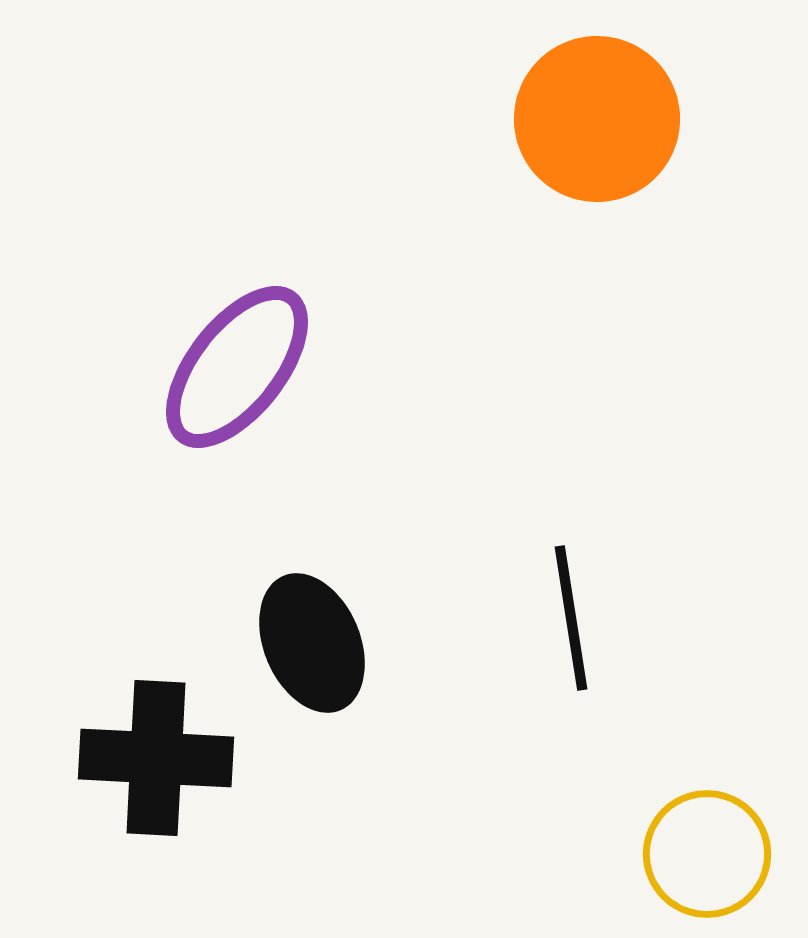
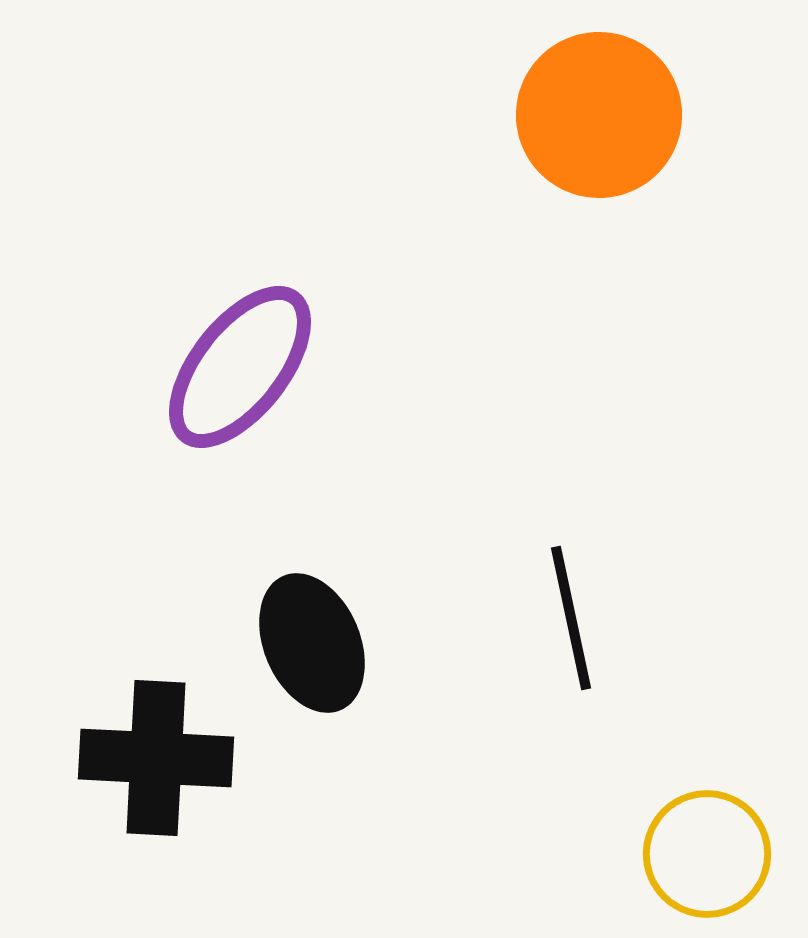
orange circle: moved 2 px right, 4 px up
purple ellipse: moved 3 px right
black line: rotated 3 degrees counterclockwise
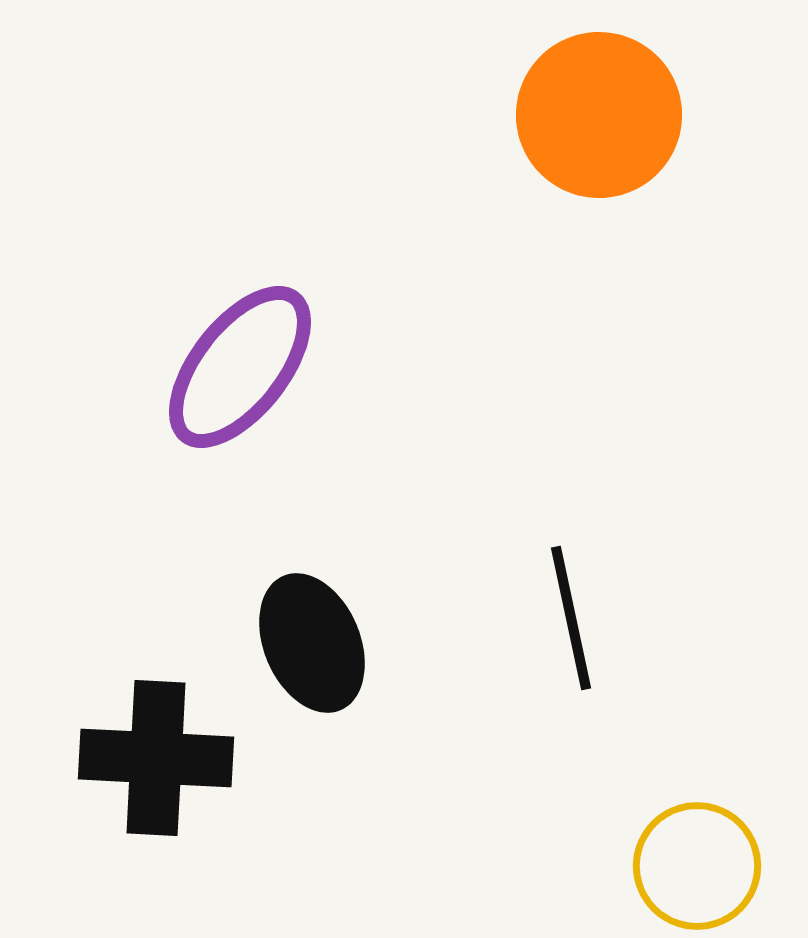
yellow circle: moved 10 px left, 12 px down
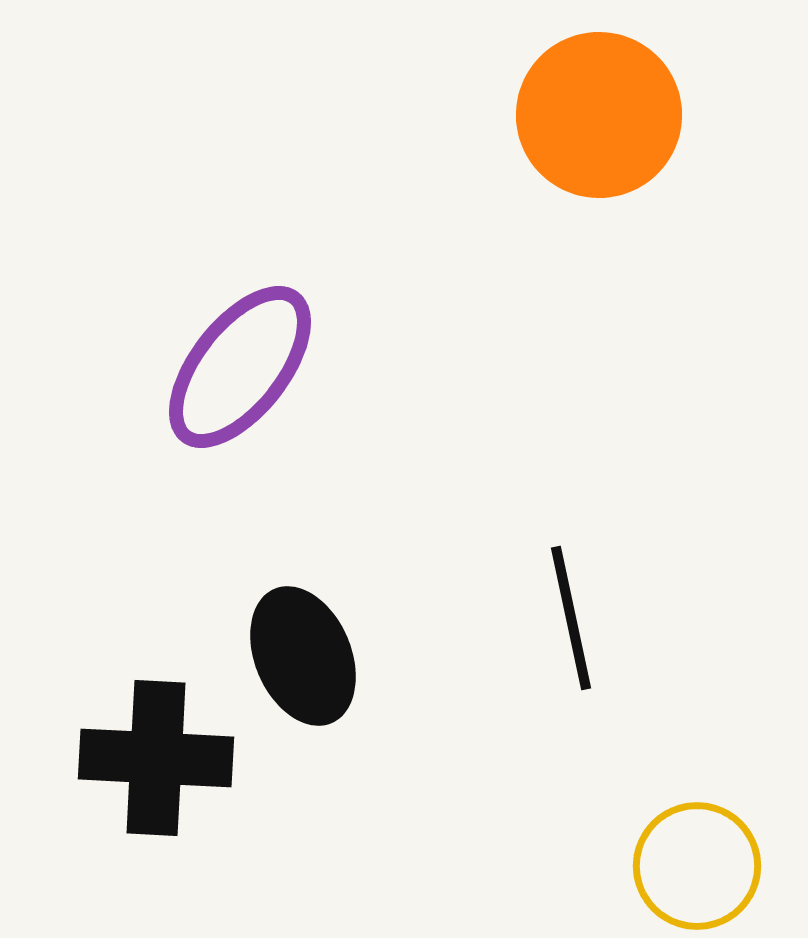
black ellipse: moved 9 px left, 13 px down
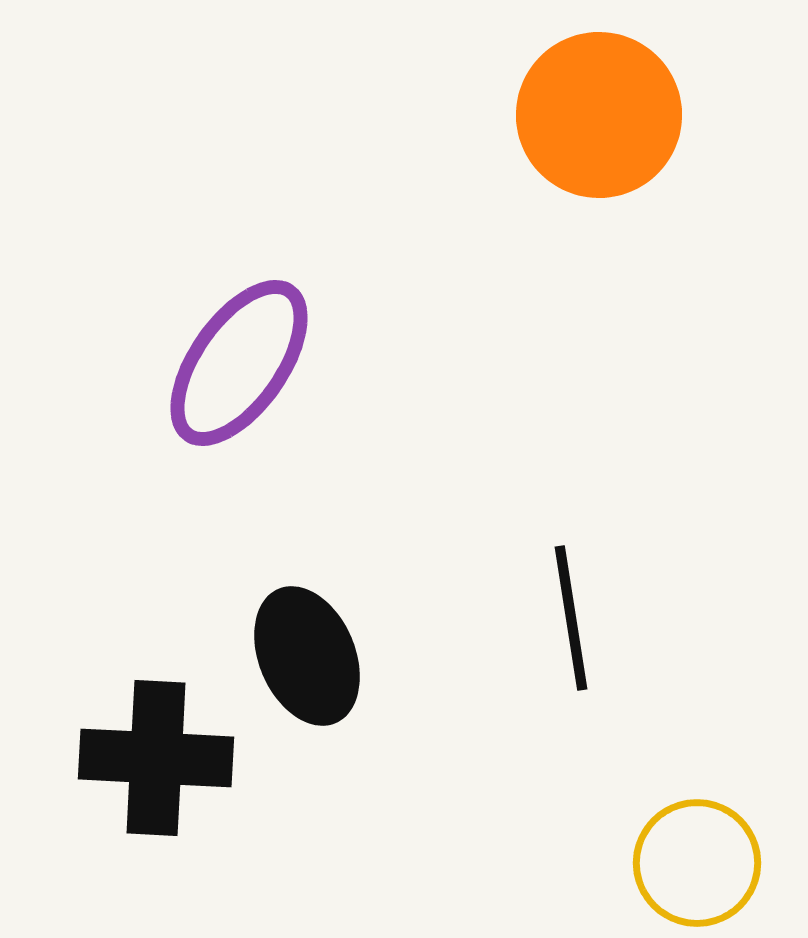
purple ellipse: moved 1 px left, 4 px up; rotated 3 degrees counterclockwise
black line: rotated 3 degrees clockwise
black ellipse: moved 4 px right
yellow circle: moved 3 px up
